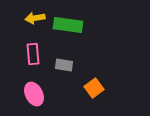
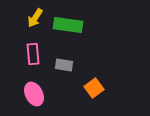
yellow arrow: rotated 48 degrees counterclockwise
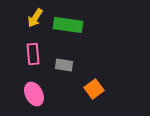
orange square: moved 1 px down
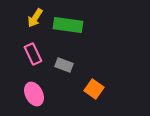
pink rectangle: rotated 20 degrees counterclockwise
gray rectangle: rotated 12 degrees clockwise
orange square: rotated 18 degrees counterclockwise
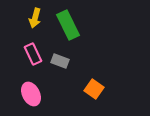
yellow arrow: rotated 18 degrees counterclockwise
green rectangle: rotated 56 degrees clockwise
gray rectangle: moved 4 px left, 4 px up
pink ellipse: moved 3 px left
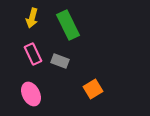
yellow arrow: moved 3 px left
orange square: moved 1 px left; rotated 24 degrees clockwise
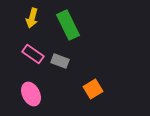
pink rectangle: rotated 30 degrees counterclockwise
